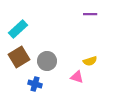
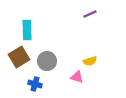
purple line: rotated 24 degrees counterclockwise
cyan rectangle: moved 9 px right, 1 px down; rotated 48 degrees counterclockwise
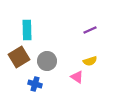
purple line: moved 16 px down
pink triangle: rotated 16 degrees clockwise
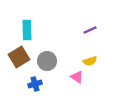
blue cross: rotated 32 degrees counterclockwise
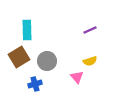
pink triangle: rotated 16 degrees clockwise
